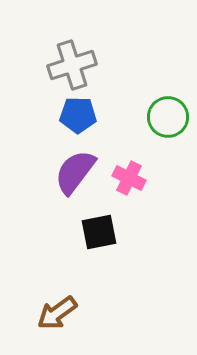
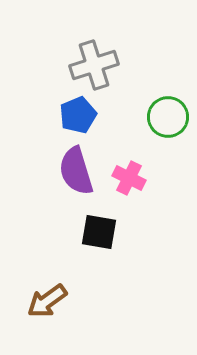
gray cross: moved 22 px right
blue pentagon: rotated 24 degrees counterclockwise
purple semicircle: moved 1 px right, 1 px up; rotated 54 degrees counterclockwise
black square: rotated 21 degrees clockwise
brown arrow: moved 10 px left, 12 px up
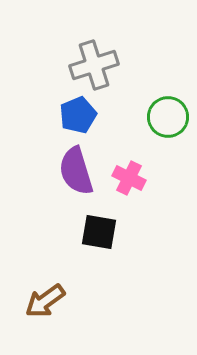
brown arrow: moved 2 px left
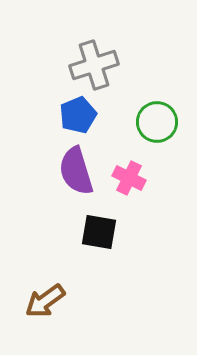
green circle: moved 11 px left, 5 px down
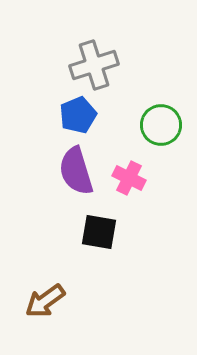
green circle: moved 4 px right, 3 px down
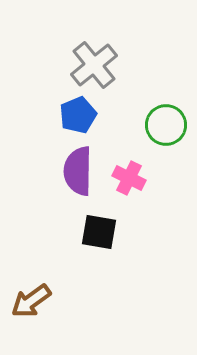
gray cross: rotated 21 degrees counterclockwise
green circle: moved 5 px right
purple semicircle: moved 2 px right; rotated 18 degrees clockwise
brown arrow: moved 14 px left
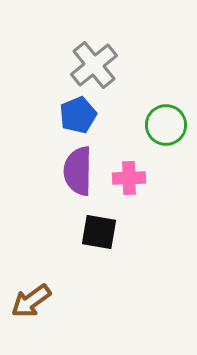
pink cross: rotated 28 degrees counterclockwise
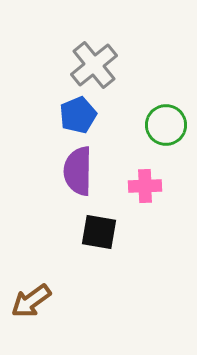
pink cross: moved 16 px right, 8 px down
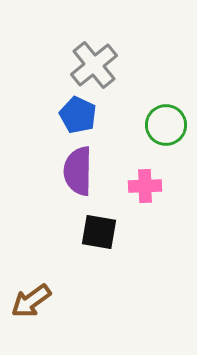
blue pentagon: rotated 24 degrees counterclockwise
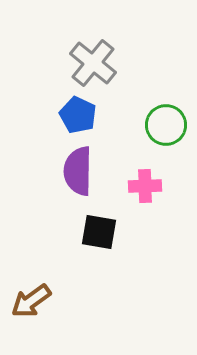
gray cross: moved 1 px left, 2 px up; rotated 12 degrees counterclockwise
